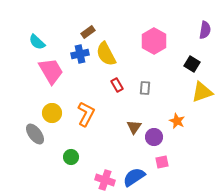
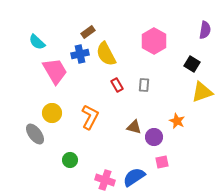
pink trapezoid: moved 4 px right
gray rectangle: moved 1 px left, 3 px up
orange L-shape: moved 4 px right, 3 px down
brown triangle: rotated 49 degrees counterclockwise
green circle: moved 1 px left, 3 px down
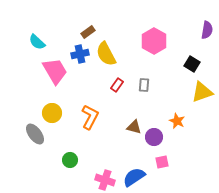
purple semicircle: moved 2 px right
red rectangle: rotated 64 degrees clockwise
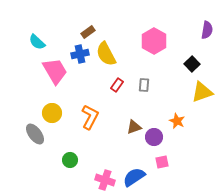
black square: rotated 14 degrees clockwise
brown triangle: rotated 35 degrees counterclockwise
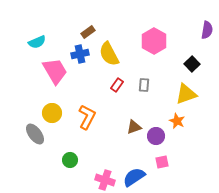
cyan semicircle: rotated 66 degrees counterclockwise
yellow semicircle: moved 3 px right
yellow triangle: moved 16 px left, 2 px down
orange L-shape: moved 3 px left
purple circle: moved 2 px right, 1 px up
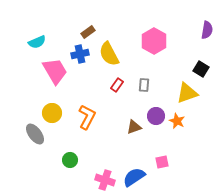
black square: moved 9 px right, 5 px down; rotated 14 degrees counterclockwise
yellow triangle: moved 1 px right, 1 px up
purple circle: moved 20 px up
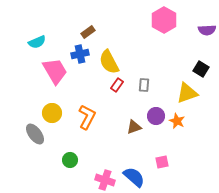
purple semicircle: rotated 78 degrees clockwise
pink hexagon: moved 10 px right, 21 px up
yellow semicircle: moved 8 px down
blue semicircle: rotated 75 degrees clockwise
